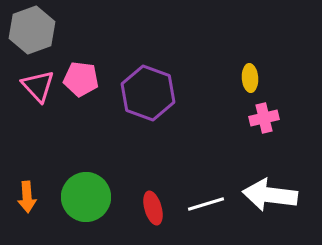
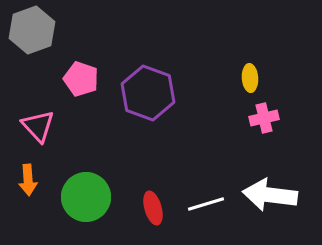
pink pentagon: rotated 12 degrees clockwise
pink triangle: moved 40 px down
orange arrow: moved 1 px right, 17 px up
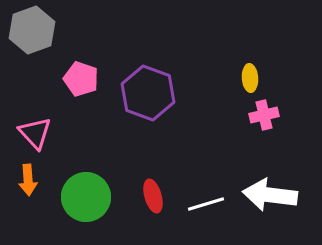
pink cross: moved 3 px up
pink triangle: moved 3 px left, 7 px down
red ellipse: moved 12 px up
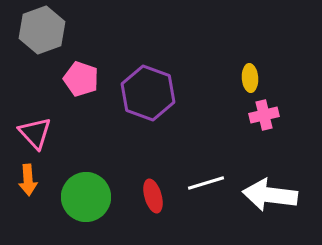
gray hexagon: moved 10 px right
white line: moved 21 px up
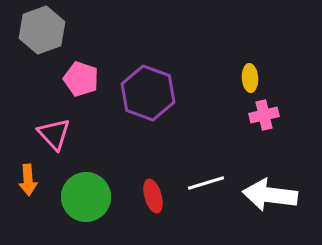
pink triangle: moved 19 px right, 1 px down
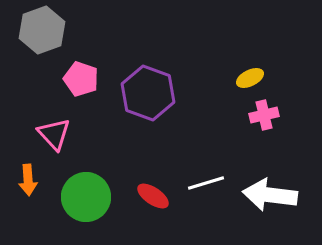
yellow ellipse: rotated 68 degrees clockwise
red ellipse: rotated 40 degrees counterclockwise
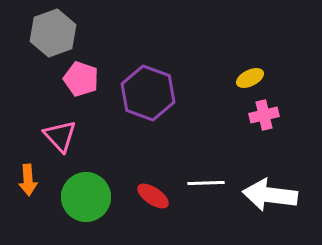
gray hexagon: moved 11 px right, 3 px down
pink triangle: moved 6 px right, 2 px down
white line: rotated 15 degrees clockwise
